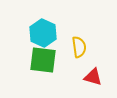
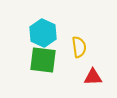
red triangle: rotated 18 degrees counterclockwise
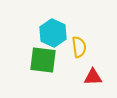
cyan hexagon: moved 10 px right
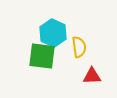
green square: moved 1 px left, 4 px up
red triangle: moved 1 px left, 1 px up
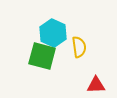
green square: rotated 8 degrees clockwise
red triangle: moved 4 px right, 9 px down
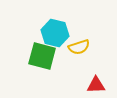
cyan hexagon: moved 2 px right; rotated 12 degrees counterclockwise
yellow semicircle: rotated 80 degrees clockwise
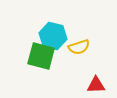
cyan hexagon: moved 2 px left, 3 px down
green square: moved 1 px left
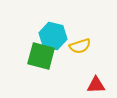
yellow semicircle: moved 1 px right, 1 px up
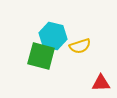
red triangle: moved 5 px right, 2 px up
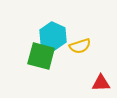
cyan hexagon: rotated 12 degrees clockwise
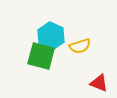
cyan hexagon: moved 2 px left
red triangle: moved 2 px left; rotated 24 degrees clockwise
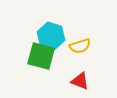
cyan hexagon: rotated 8 degrees counterclockwise
red triangle: moved 19 px left, 2 px up
